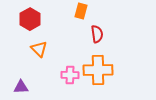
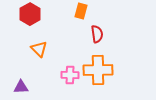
red hexagon: moved 5 px up
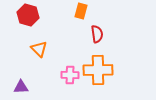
red hexagon: moved 2 px left, 1 px down; rotated 15 degrees counterclockwise
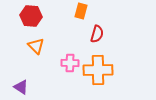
red hexagon: moved 3 px right, 1 px down; rotated 10 degrees counterclockwise
red semicircle: rotated 24 degrees clockwise
orange triangle: moved 3 px left, 3 px up
pink cross: moved 12 px up
purple triangle: rotated 35 degrees clockwise
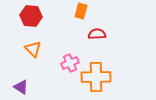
red semicircle: rotated 108 degrees counterclockwise
orange triangle: moved 3 px left, 3 px down
pink cross: rotated 24 degrees counterclockwise
orange cross: moved 2 px left, 7 px down
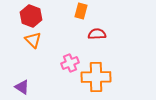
red hexagon: rotated 15 degrees clockwise
orange triangle: moved 9 px up
purple triangle: moved 1 px right
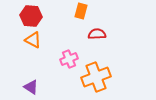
red hexagon: rotated 15 degrees counterclockwise
orange triangle: rotated 18 degrees counterclockwise
pink cross: moved 1 px left, 4 px up
orange cross: rotated 20 degrees counterclockwise
purple triangle: moved 9 px right
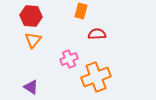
orange triangle: rotated 42 degrees clockwise
